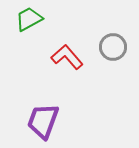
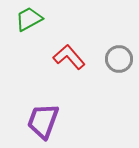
gray circle: moved 6 px right, 12 px down
red L-shape: moved 2 px right
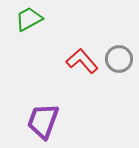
red L-shape: moved 13 px right, 4 px down
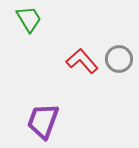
green trapezoid: rotated 88 degrees clockwise
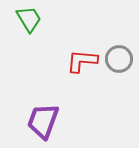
red L-shape: rotated 44 degrees counterclockwise
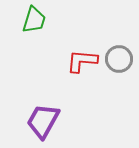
green trapezoid: moved 5 px right, 1 px down; rotated 48 degrees clockwise
purple trapezoid: rotated 9 degrees clockwise
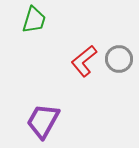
red L-shape: moved 2 px right; rotated 44 degrees counterclockwise
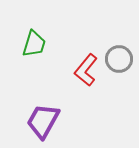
green trapezoid: moved 24 px down
red L-shape: moved 2 px right, 9 px down; rotated 12 degrees counterclockwise
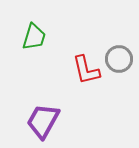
green trapezoid: moved 7 px up
red L-shape: rotated 52 degrees counterclockwise
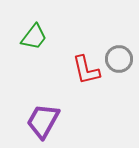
green trapezoid: rotated 20 degrees clockwise
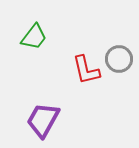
purple trapezoid: moved 1 px up
